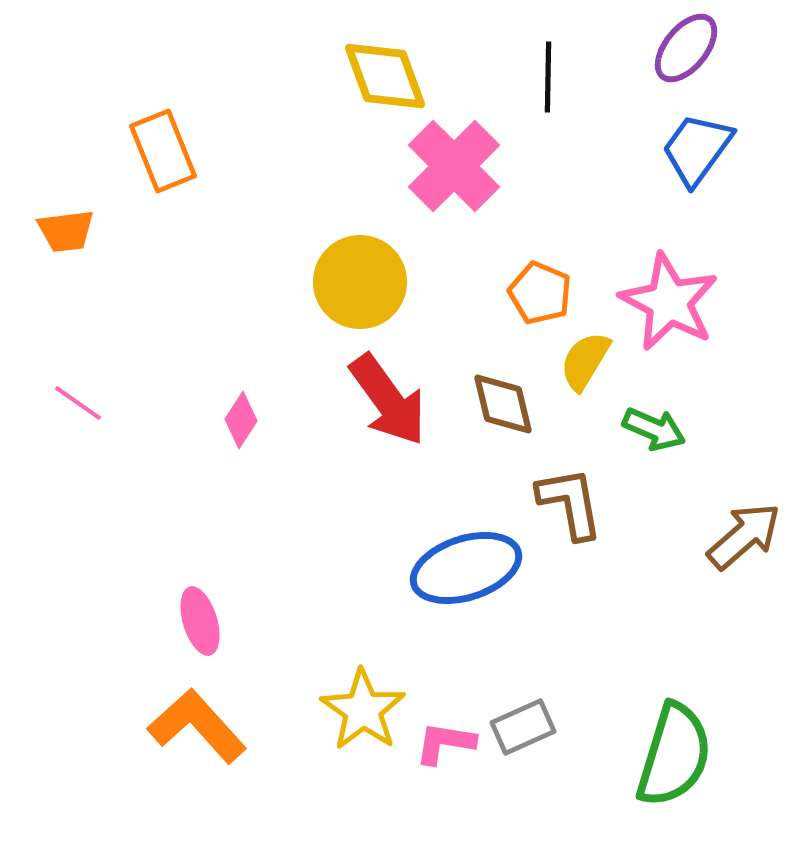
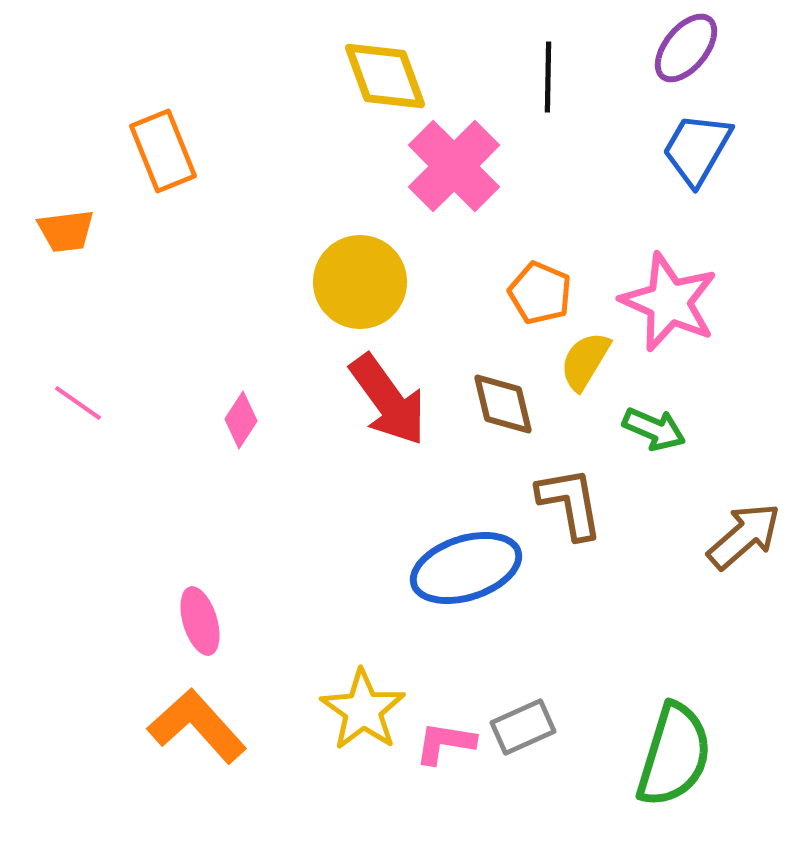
blue trapezoid: rotated 6 degrees counterclockwise
pink star: rotated 4 degrees counterclockwise
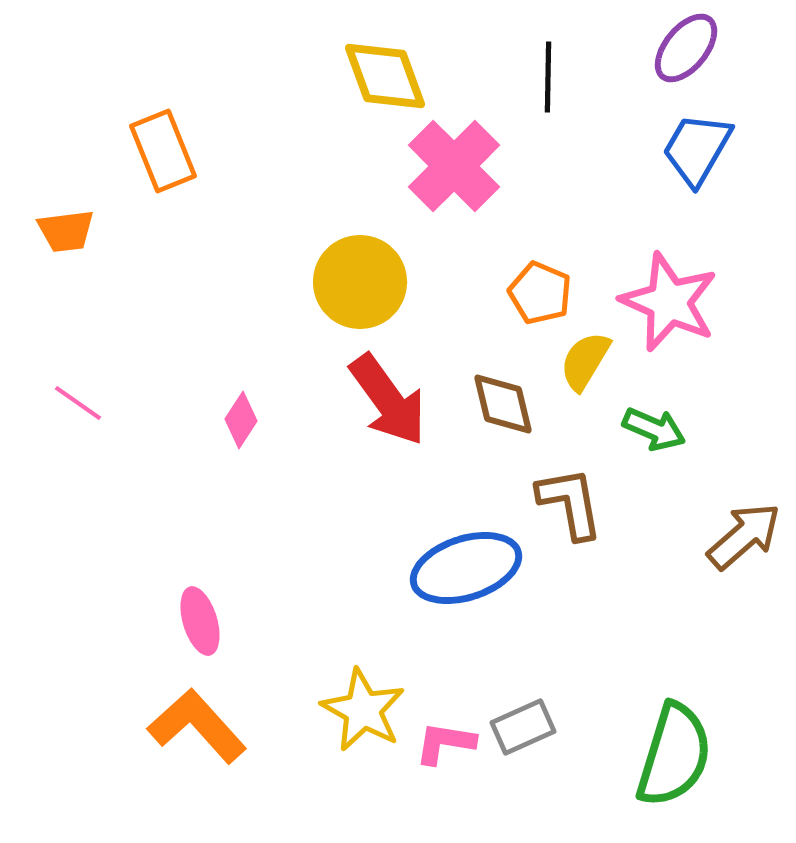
yellow star: rotated 6 degrees counterclockwise
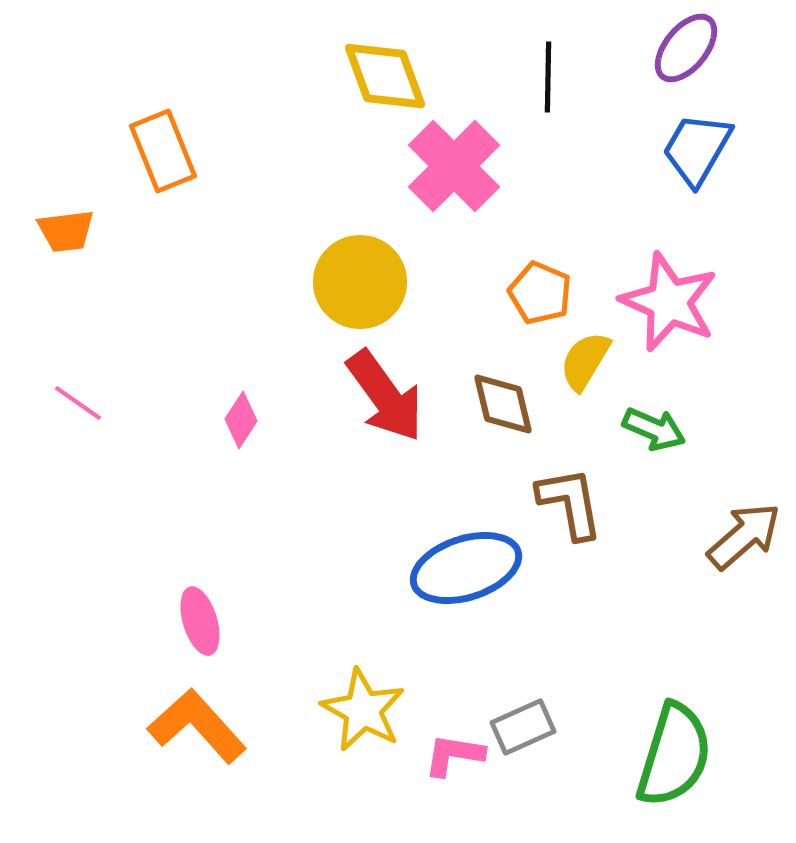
red arrow: moved 3 px left, 4 px up
pink L-shape: moved 9 px right, 12 px down
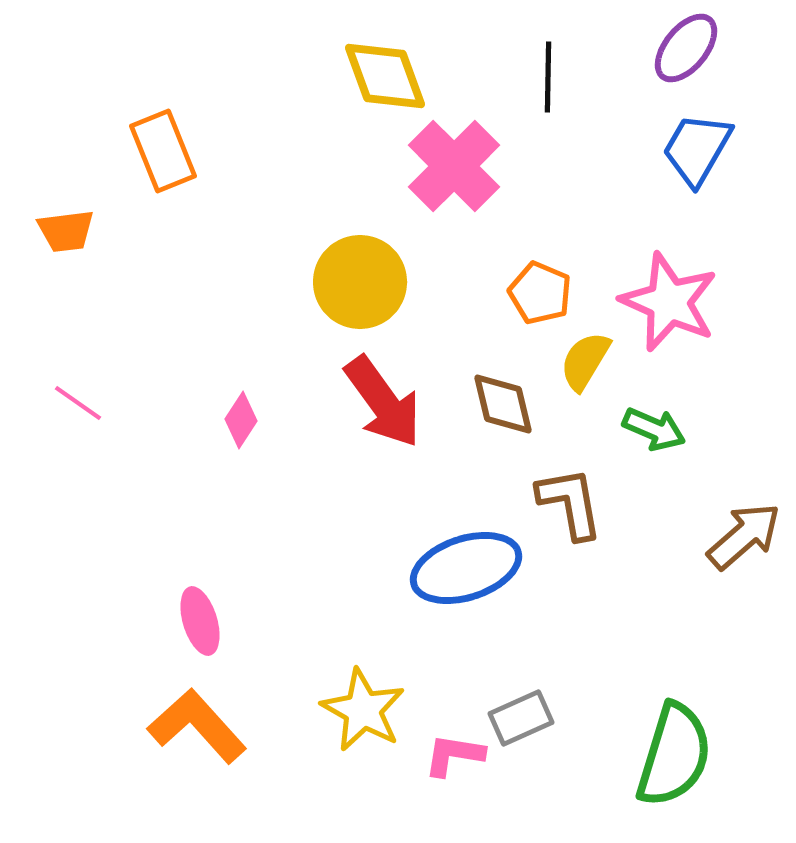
red arrow: moved 2 px left, 6 px down
gray rectangle: moved 2 px left, 9 px up
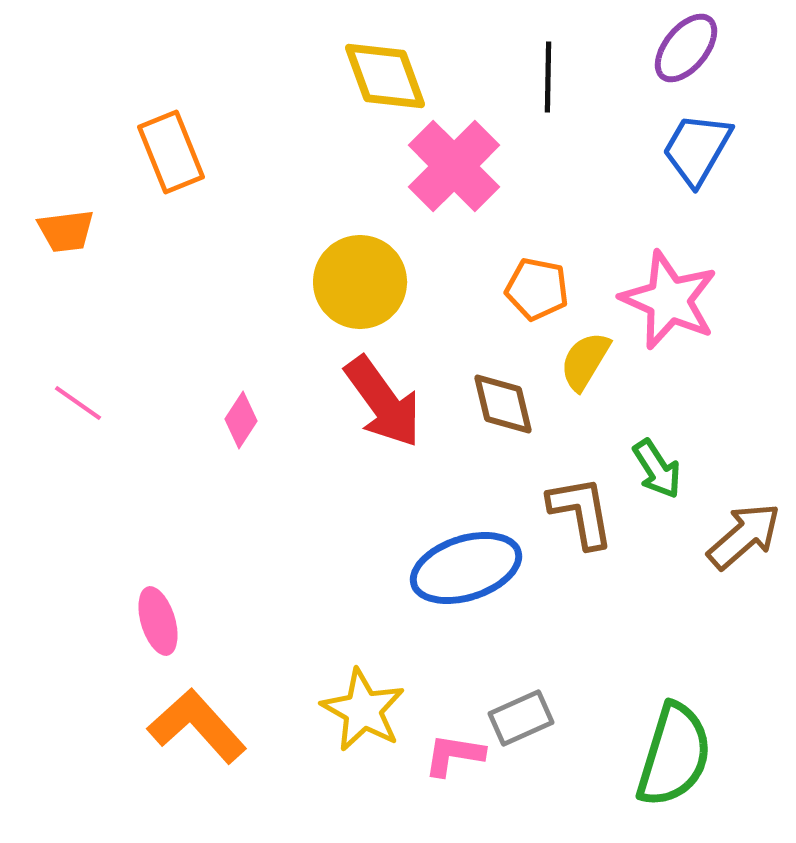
orange rectangle: moved 8 px right, 1 px down
orange pentagon: moved 3 px left, 4 px up; rotated 12 degrees counterclockwise
pink star: moved 2 px up
green arrow: moved 3 px right, 40 px down; rotated 34 degrees clockwise
brown L-shape: moved 11 px right, 9 px down
pink ellipse: moved 42 px left
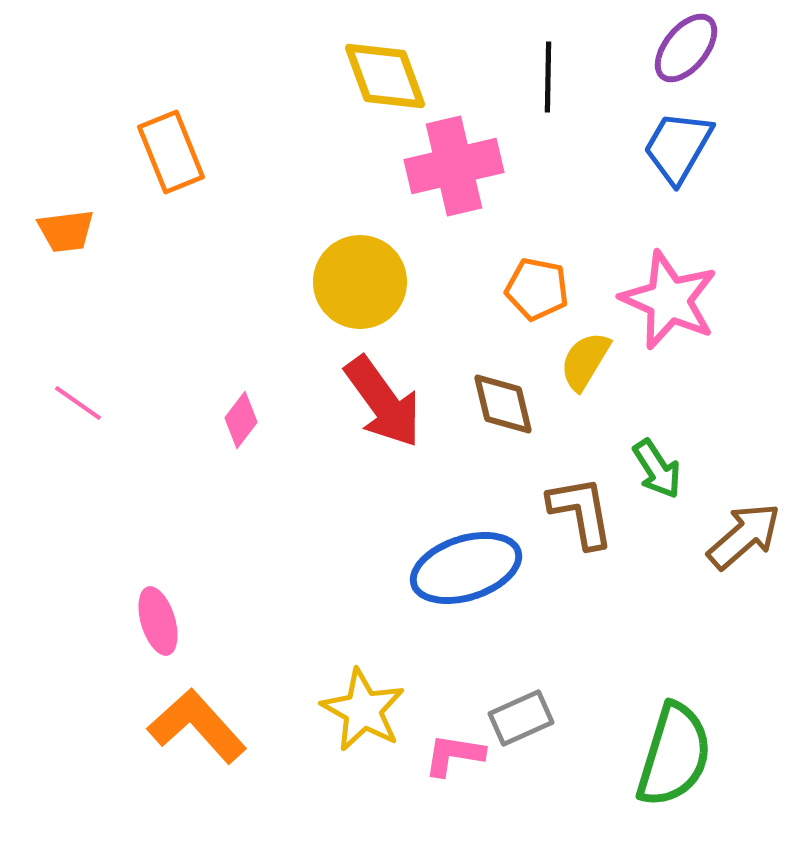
blue trapezoid: moved 19 px left, 2 px up
pink cross: rotated 32 degrees clockwise
pink diamond: rotated 4 degrees clockwise
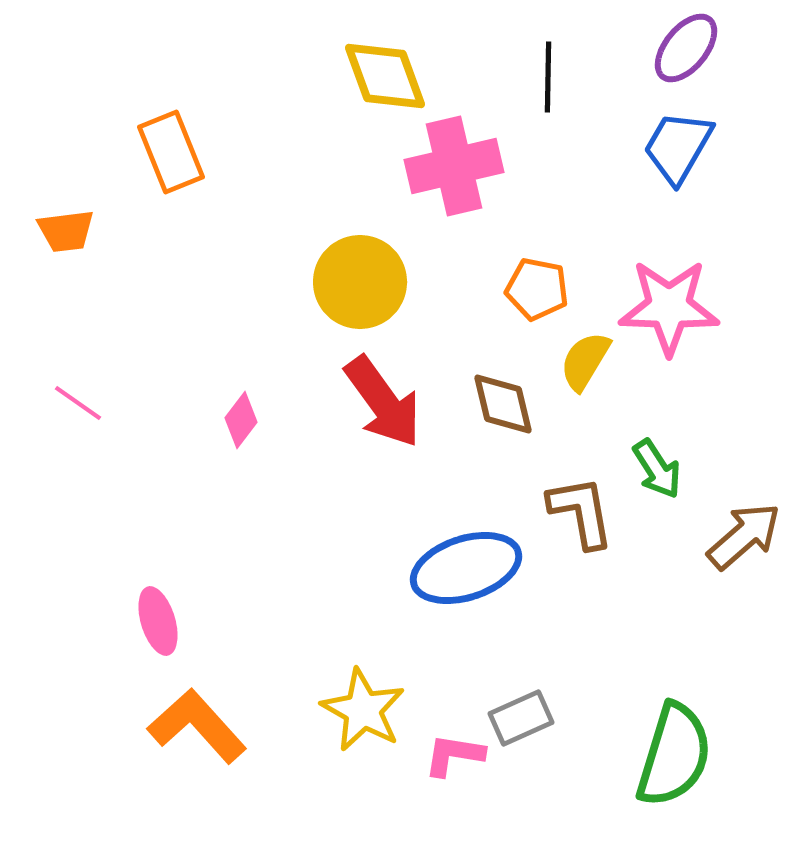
pink star: moved 7 px down; rotated 22 degrees counterclockwise
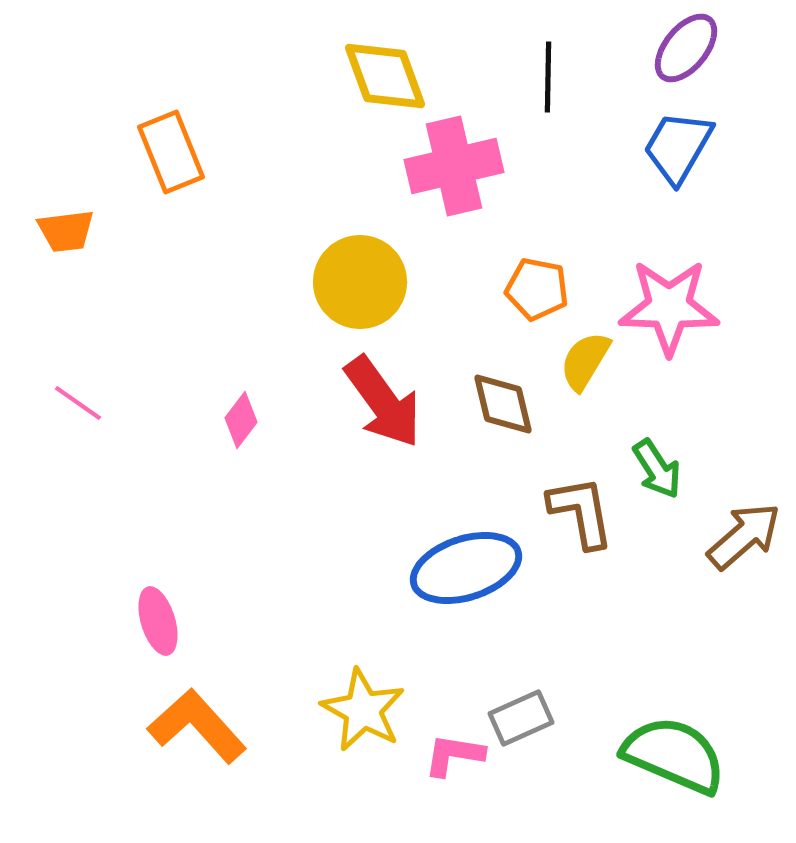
green semicircle: rotated 84 degrees counterclockwise
